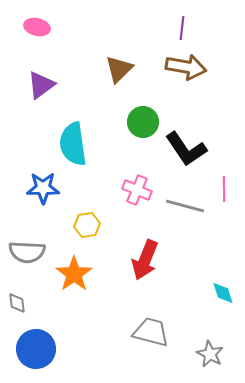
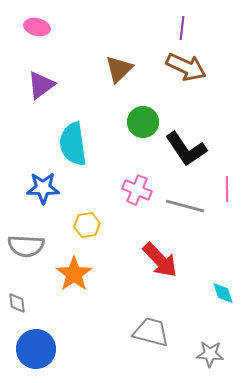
brown arrow: rotated 15 degrees clockwise
pink line: moved 3 px right
gray semicircle: moved 1 px left, 6 px up
red arrow: moved 15 px right; rotated 66 degrees counterclockwise
gray star: rotated 24 degrees counterclockwise
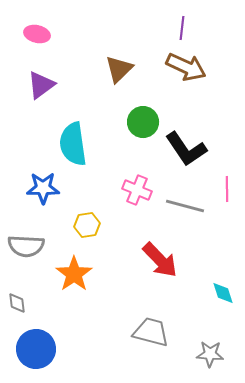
pink ellipse: moved 7 px down
